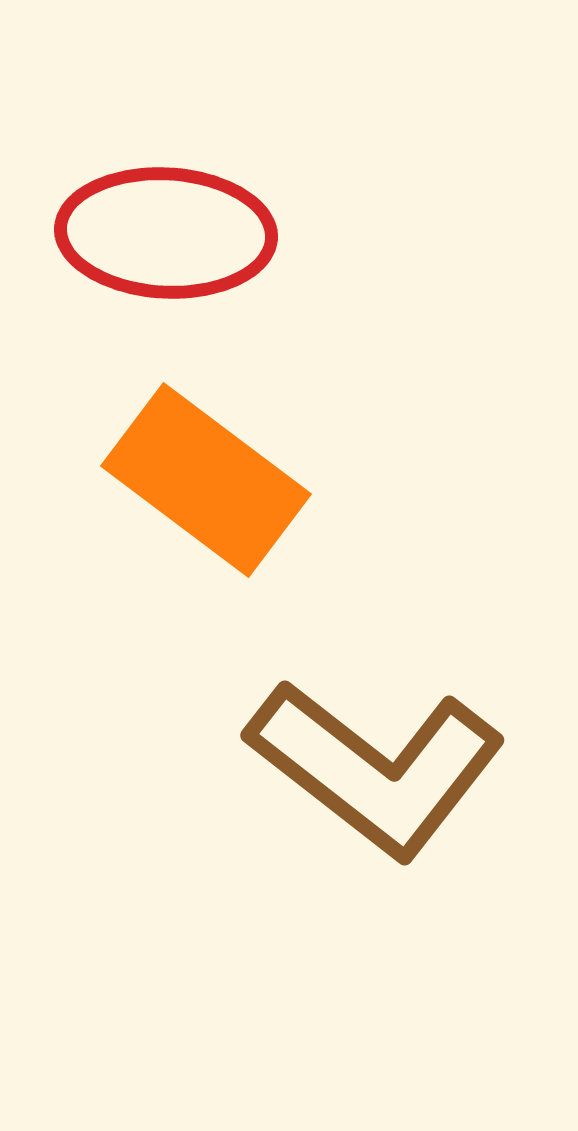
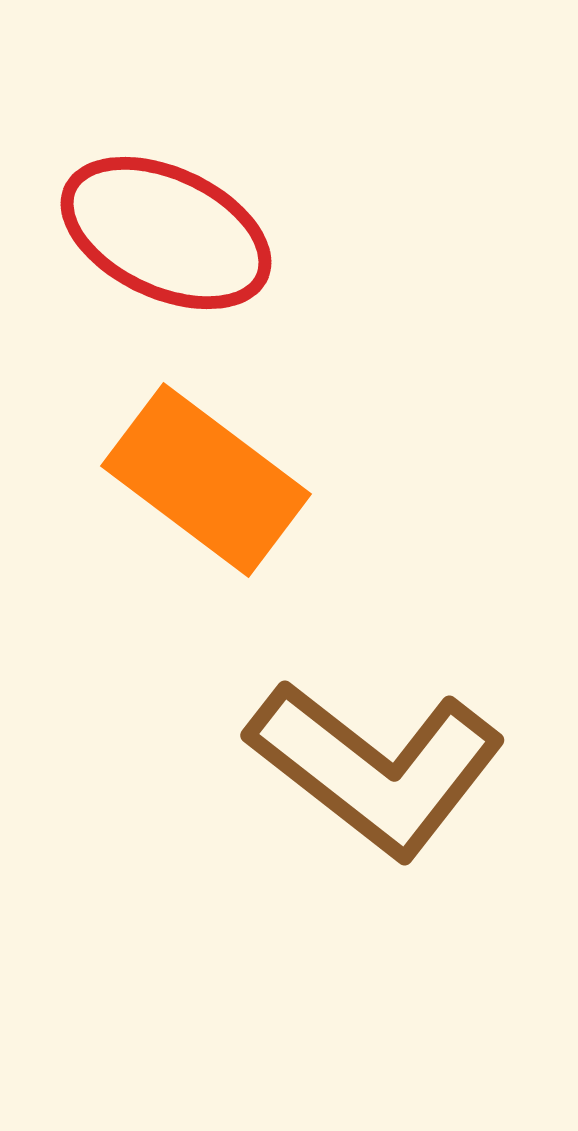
red ellipse: rotated 22 degrees clockwise
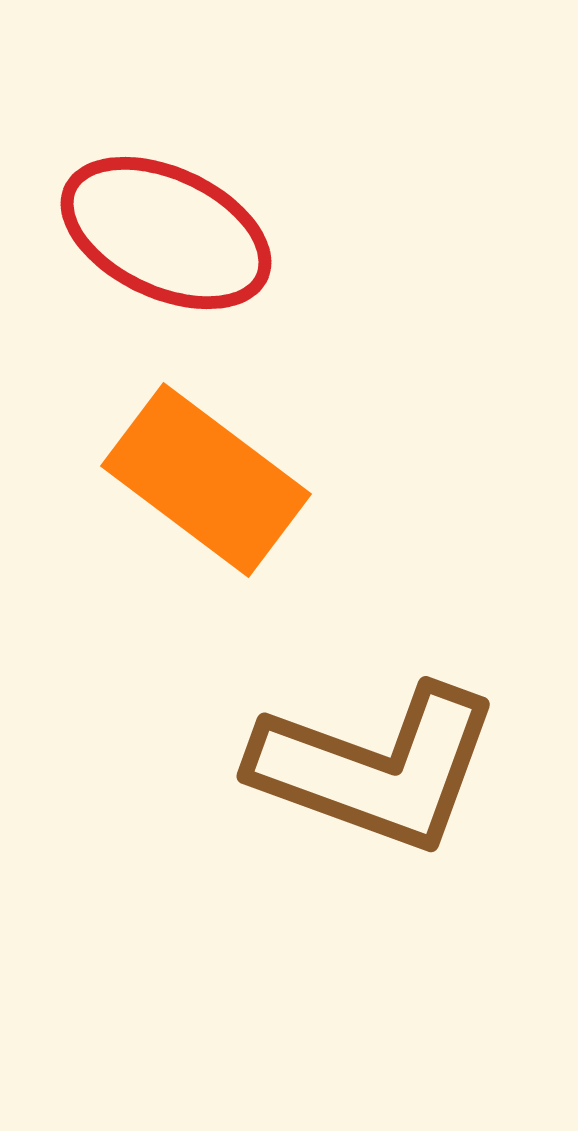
brown L-shape: rotated 18 degrees counterclockwise
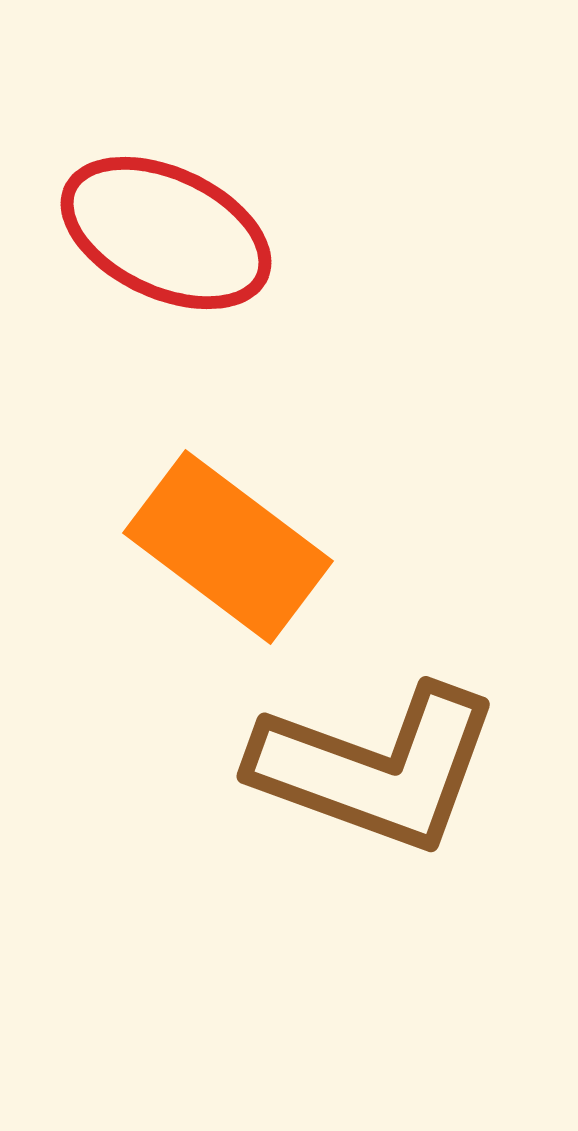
orange rectangle: moved 22 px right, 67 px down
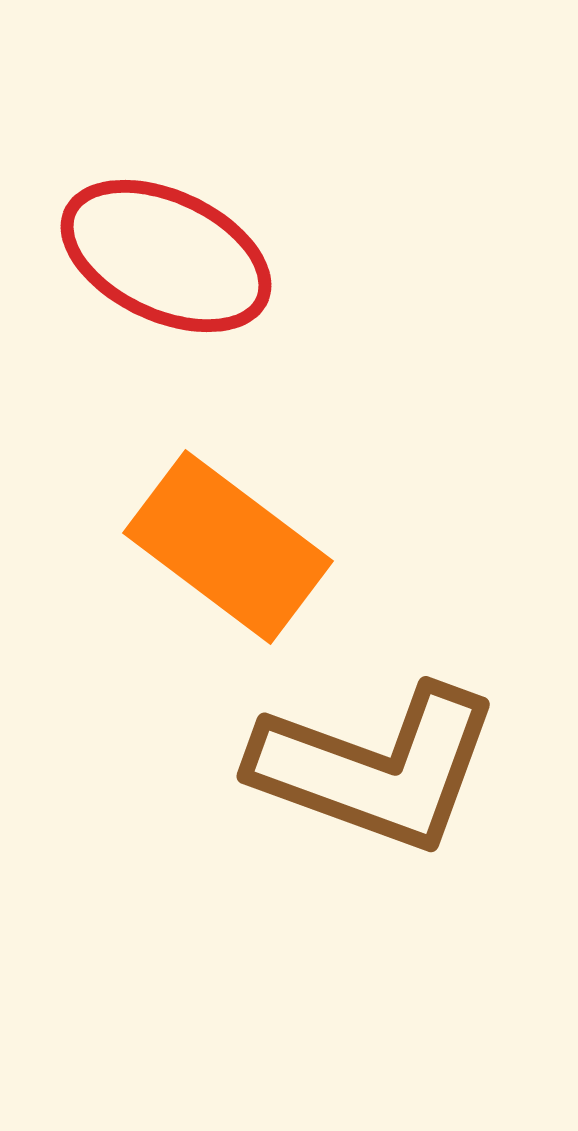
red ellipse: moved 23 px down
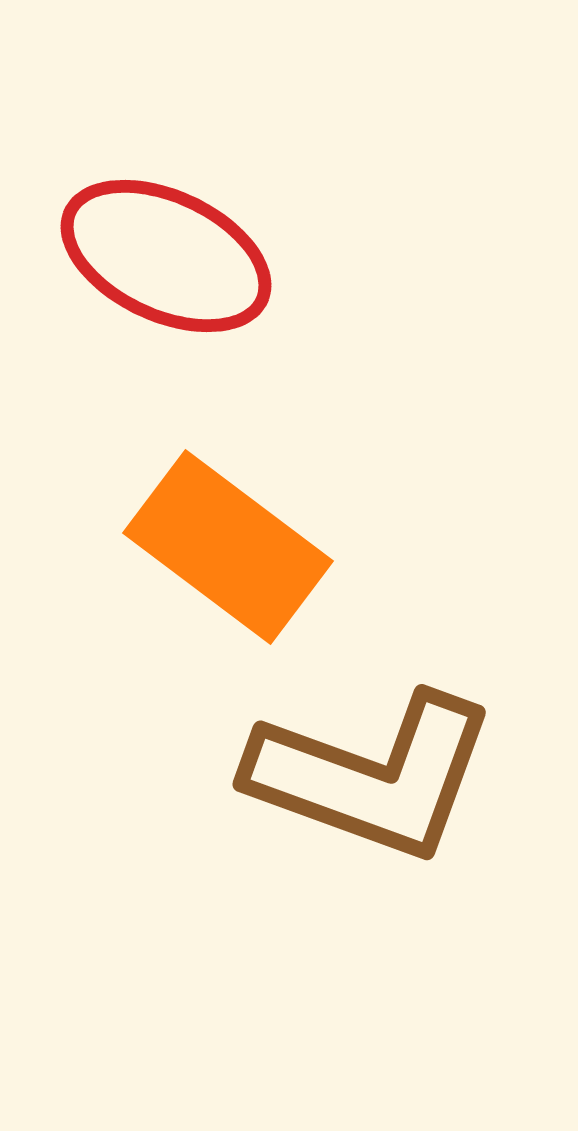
brown L-shape: moved 4 px left, 8 px down
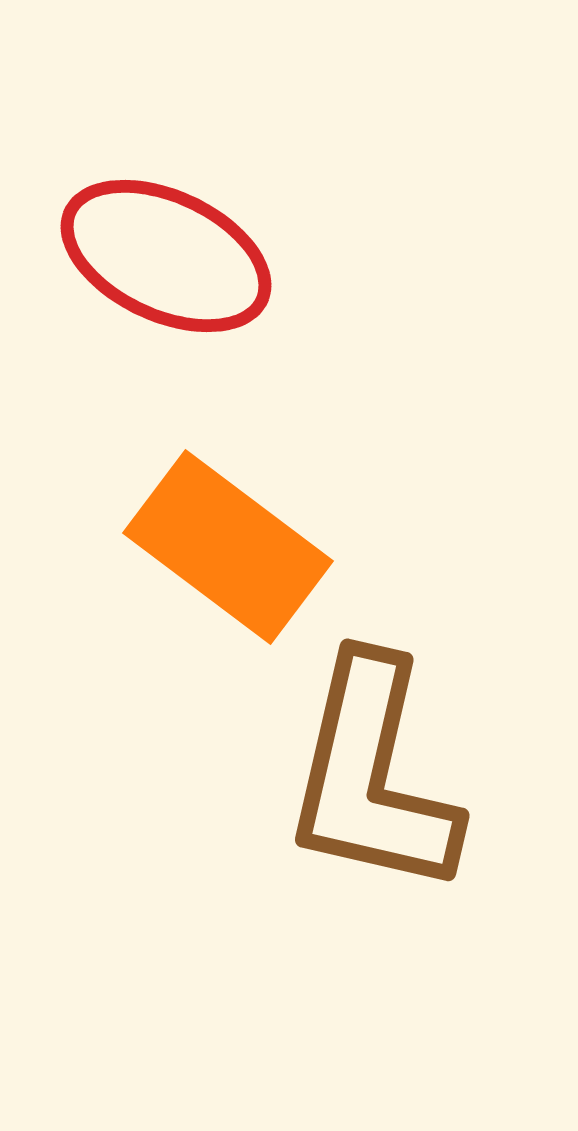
brown L-shape: rotated 83 degrees clockwise
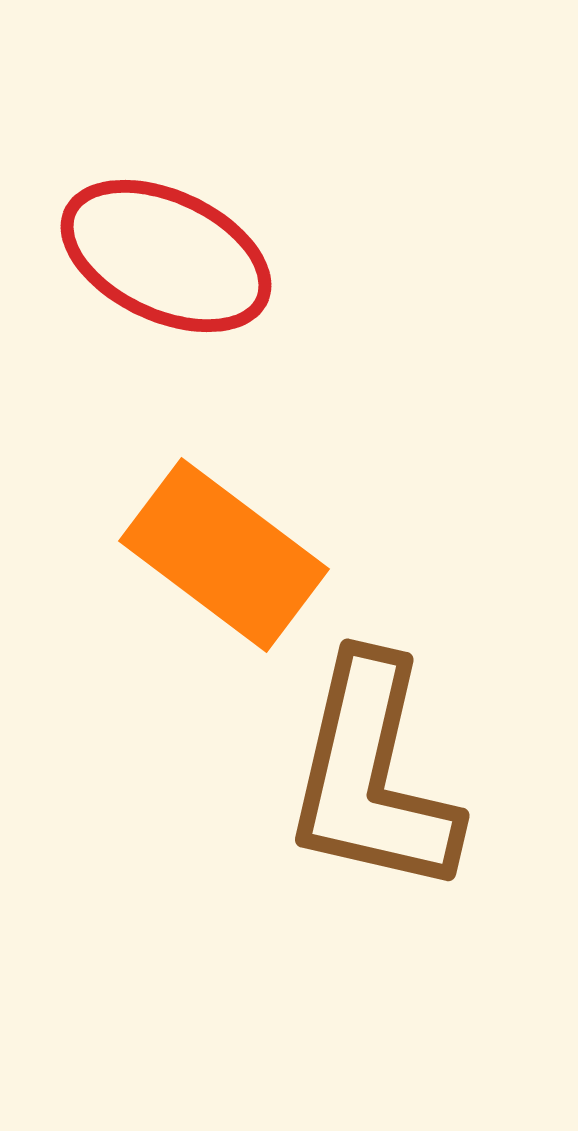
orange rectangle: moved 4 px left, 8 px down
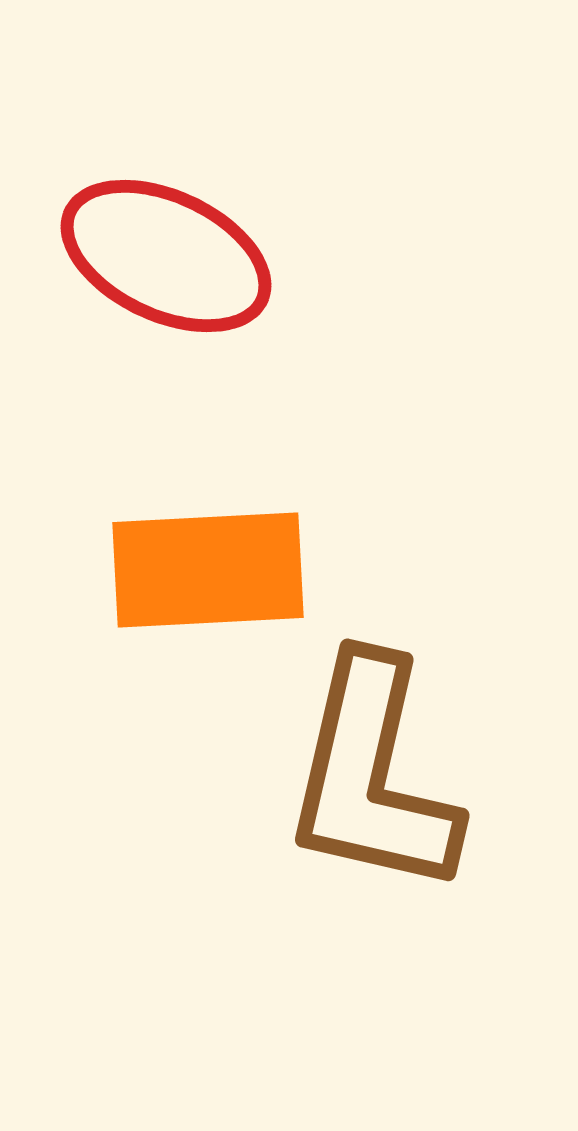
orange rectangle: moved 16 px left, 15 px down; rotated 40 degrees counterclockwise
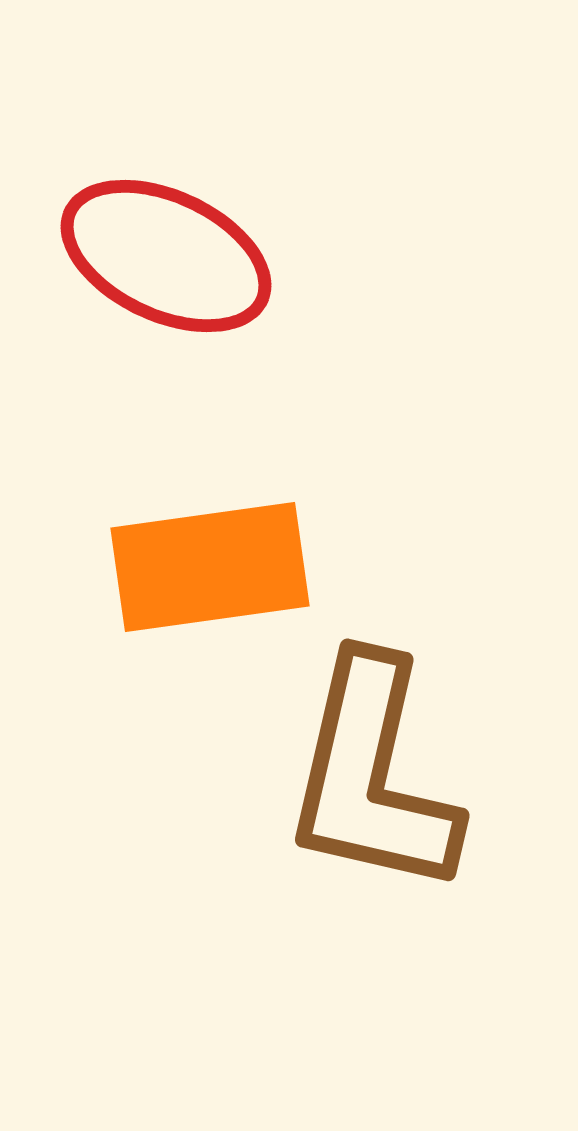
orange rectangle: moved 2 px right, 3 px up; rotated 5 degrees counterclockwise
